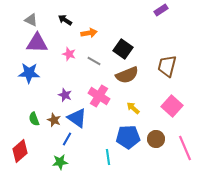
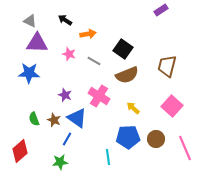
gray triangle: moved 1 px left, 1 px down
orange arrow: moved 1 px left, 1 px down
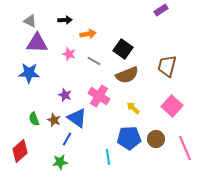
black arrow: rotated 144 degrees clockwise
blue pentagon: moved 1 px right, 1 px down
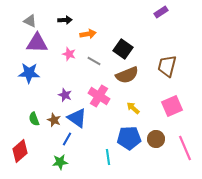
purple rectangle: moved 2 px down
pink square: rotated 25 degrees clockwise
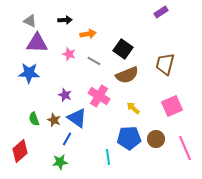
brown trapezoid: moved 2 px left, 2 px up
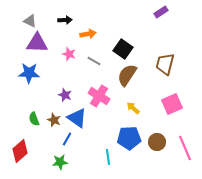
brown semicircle: rotated 145 degrees clockwise
pink square: moved 2 px up
brown circle: moved 1 px right, 3 px down
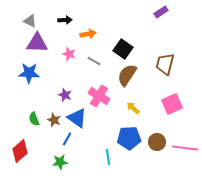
pink line: rotated 60 degrees counterclockwise
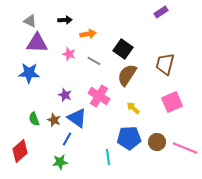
pink square: moved 2 px up
pink line: rotated 15 degrees clockwise
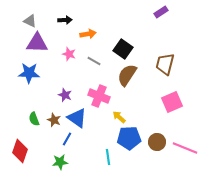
pink cross: rotated 10 degrees counterclockwise
yellow arrow: moved 14 px left, 9 px down
red diamond: rotated 30 degrees counterclockwise
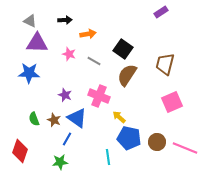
blue pentagon: rotated 15 degrees clockwise
